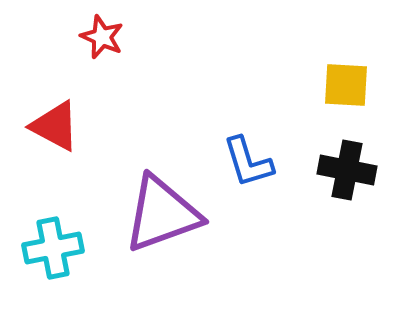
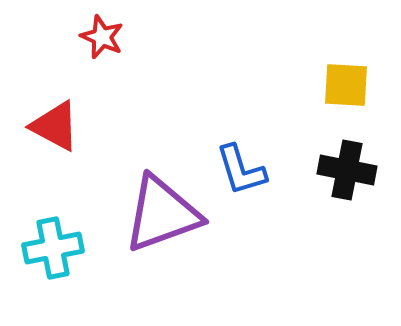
blue L-shape: moved 7 px left, 8 px down
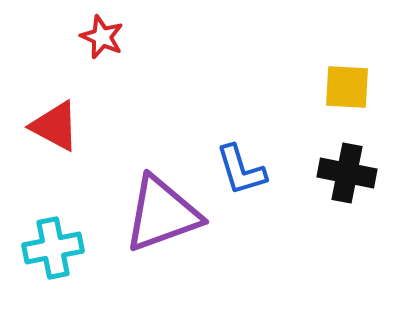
yellow square: moved 1 px right, 2 px down
black cross: moved 3 px down
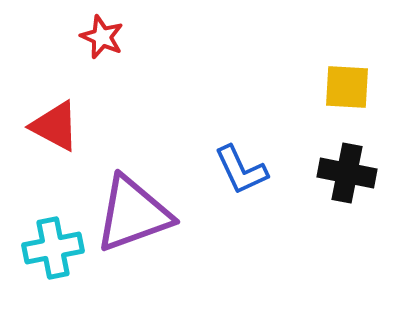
blue L-shape: rotated 8 degrees counterclockwise
purple triangle: moved 29 px left
